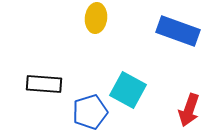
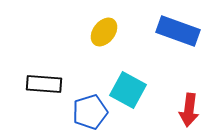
yellow ellipse: moved 8 px right, 14 px down; rotated 32 degrees clockwise
red arrow: rotated 12 degrees counterclockwise
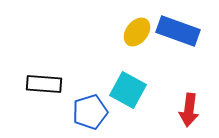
yellow ellipse: moved 33 px right
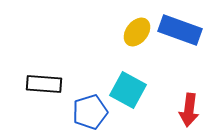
blue rectangle: moved 2 px right, 1 px up
